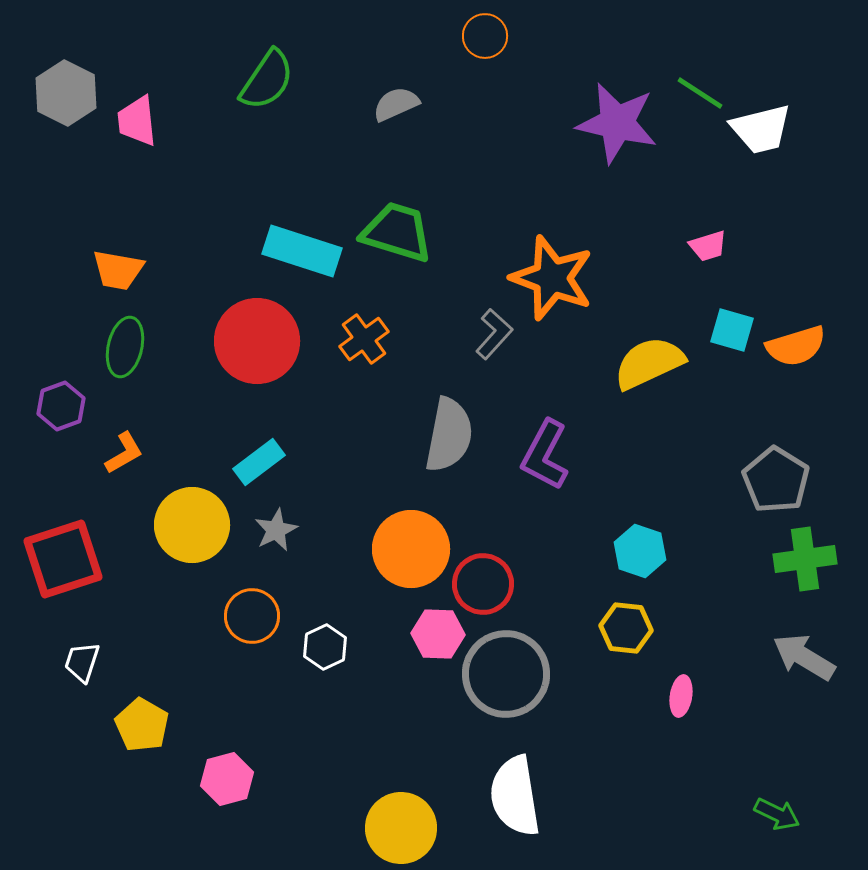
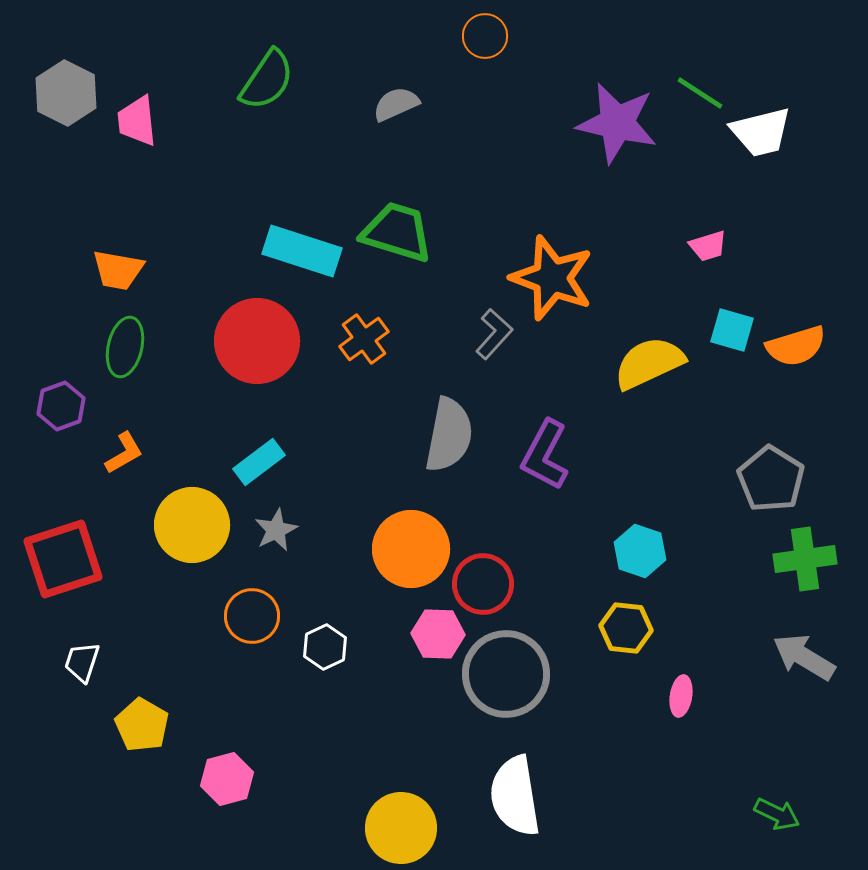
white trapezoid at (761, 129): moved 3 px down
gray pentagon at (776, 480): moved 5 px left, 1 px up
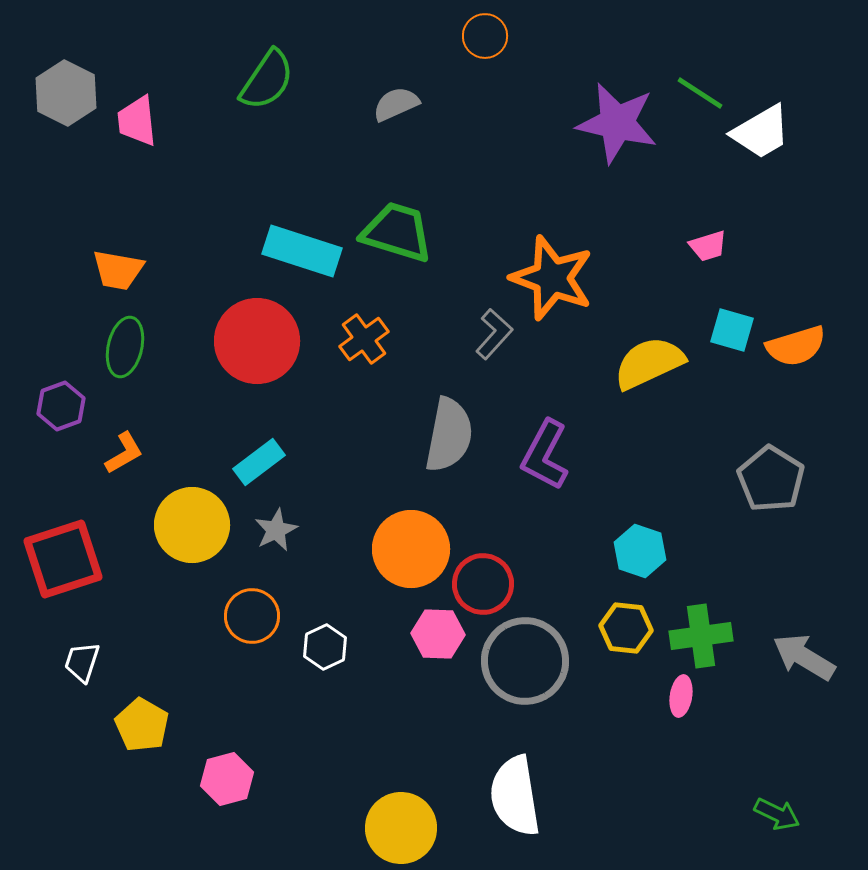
white trapezoid at (761, 132): rotated 16 degrees counterclockwise
green cross at (805, 559): moved 104 px left, 77 px down
gray circle at (506, 674): moved 19 px right, 13 px up
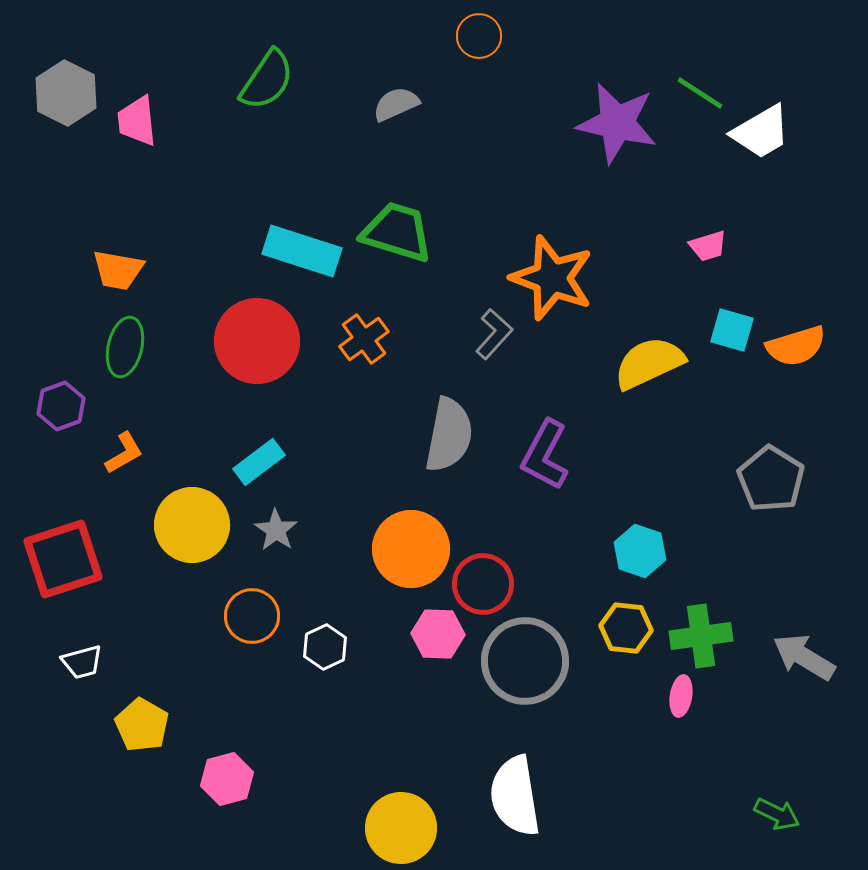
orange circle at (485, 36): moved 6 px left
gray star at (276, 530): rotated 12 degrees counterclockwise
white trapezoid at (82, 662): rotated 123 degrees counterclockwise
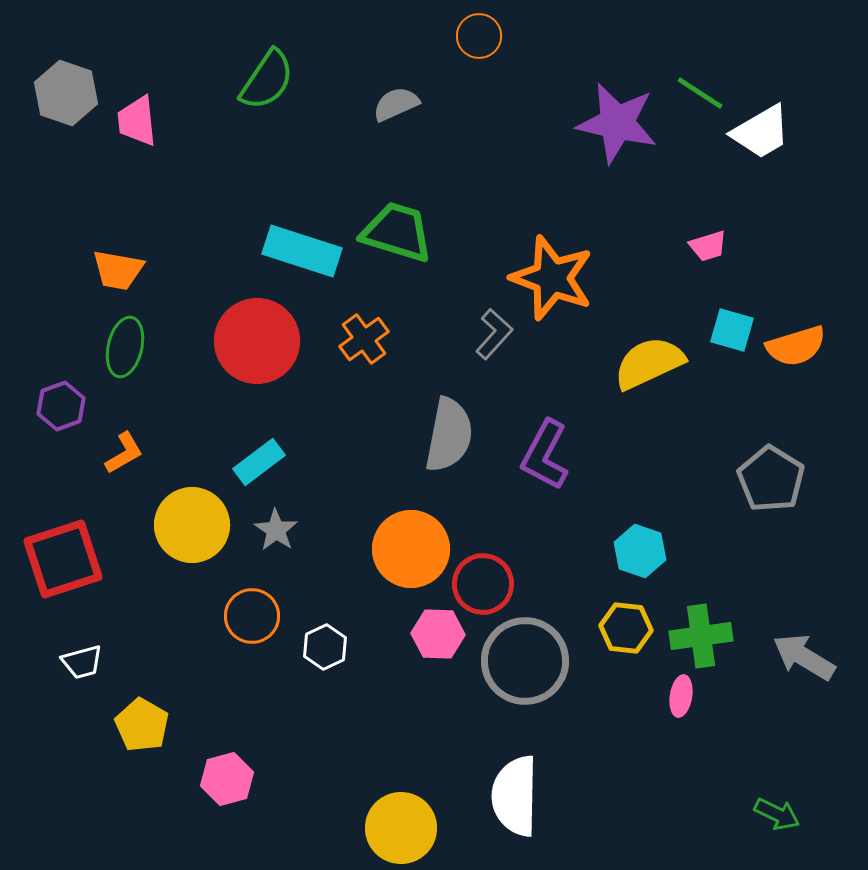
gray hexagon at (66, 93): rotated 8 degrees counterclockwise
white semicircle at (515, 796): rotated 10 degrees clockwise
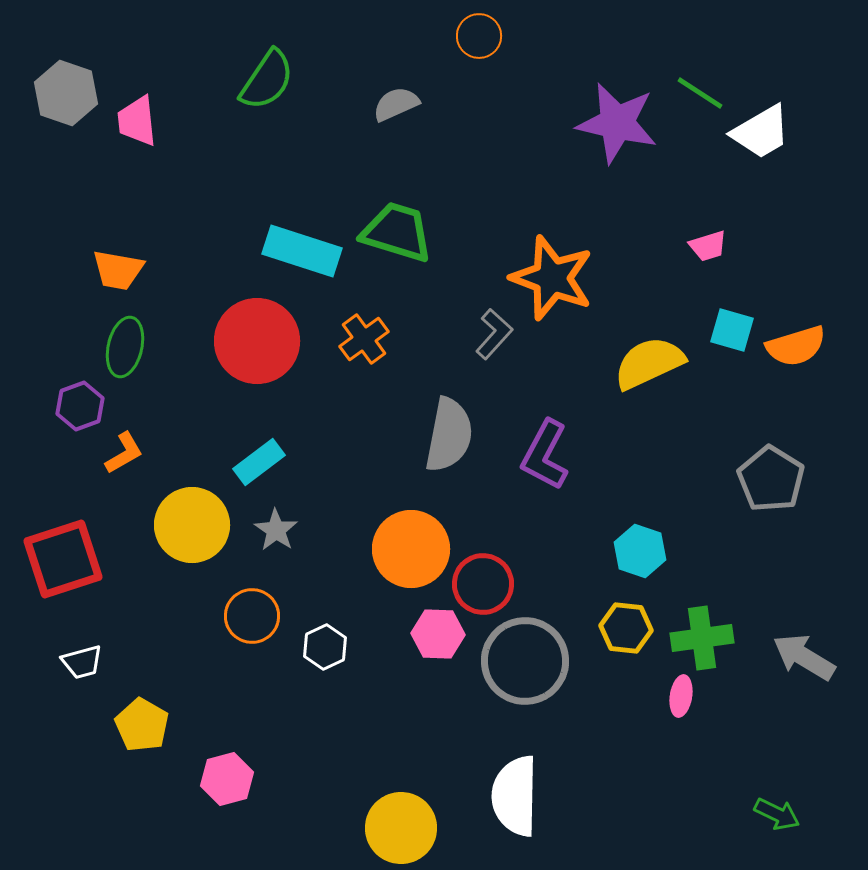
purple hexagon at (61, 406): moved 19 px right
green cross at (701, 636): moved 1 px right, 2 px down
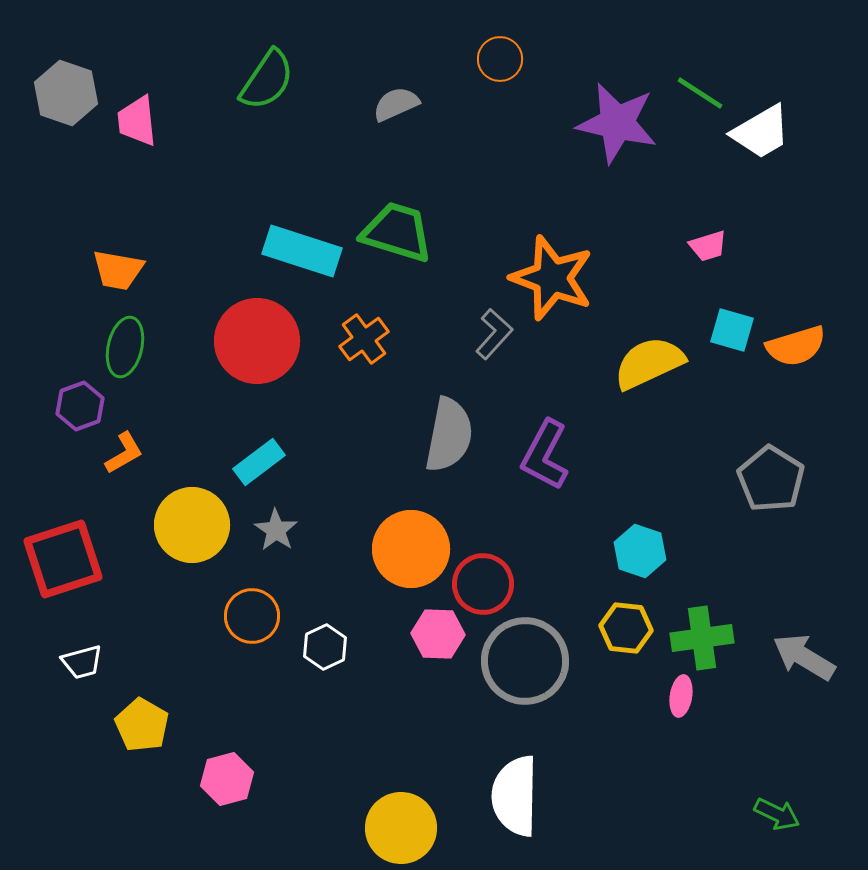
orange circle at (479, 36): moved 21 px right, 23 px down
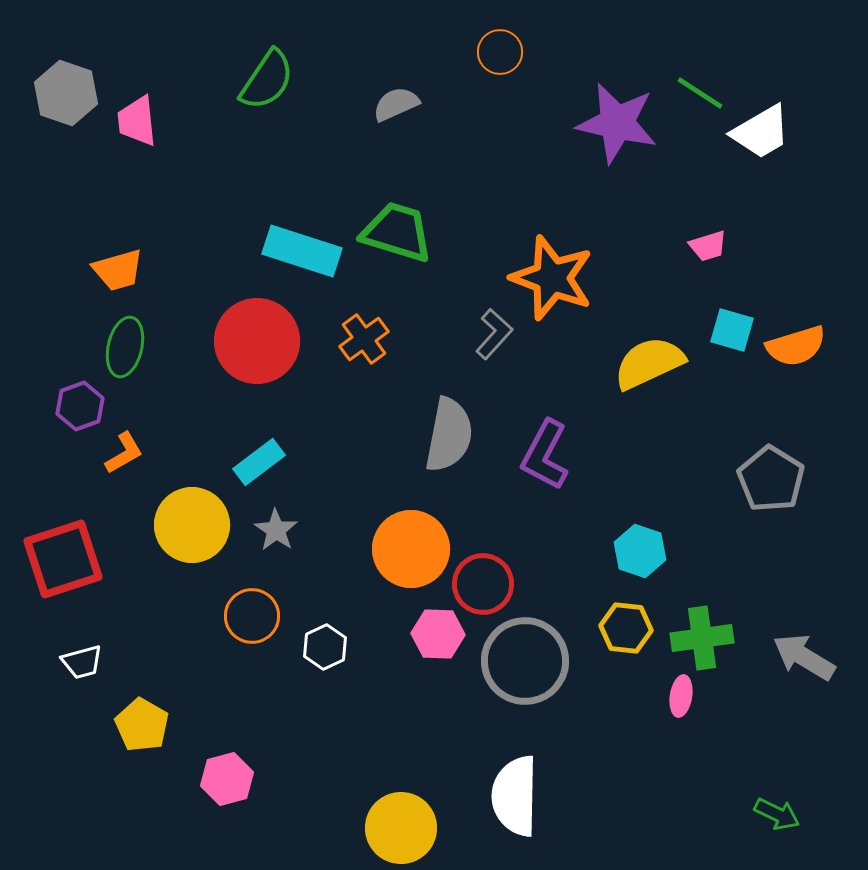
orange circle at (500, 59): moved 7 px up
orange trapezoid at (118, 270): rotated 26 degrees counterclockwise
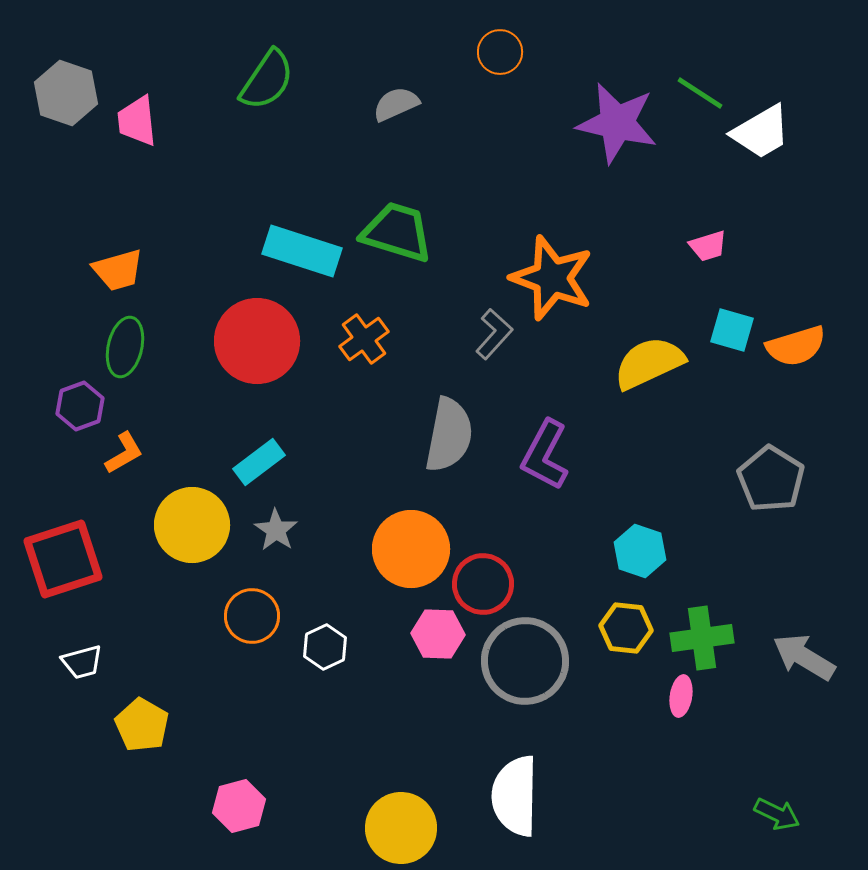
pink hexagon at (227, 779): moved 12 px right, 27 px down
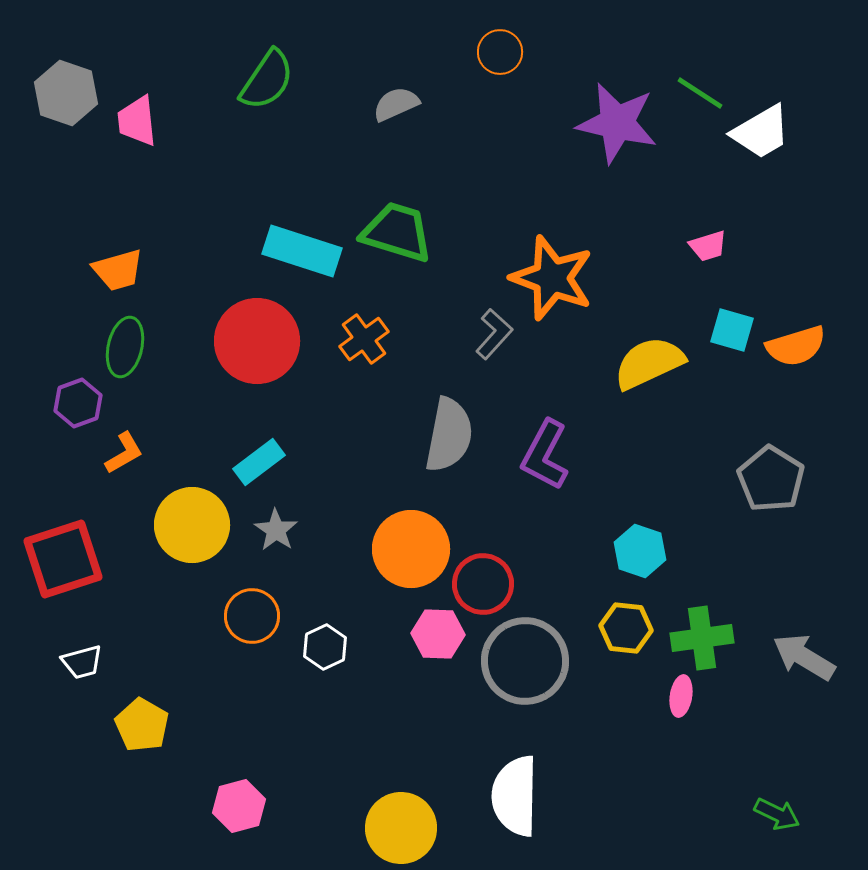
purple hexagon at (80, 406): moved 2 px left, 3 px up
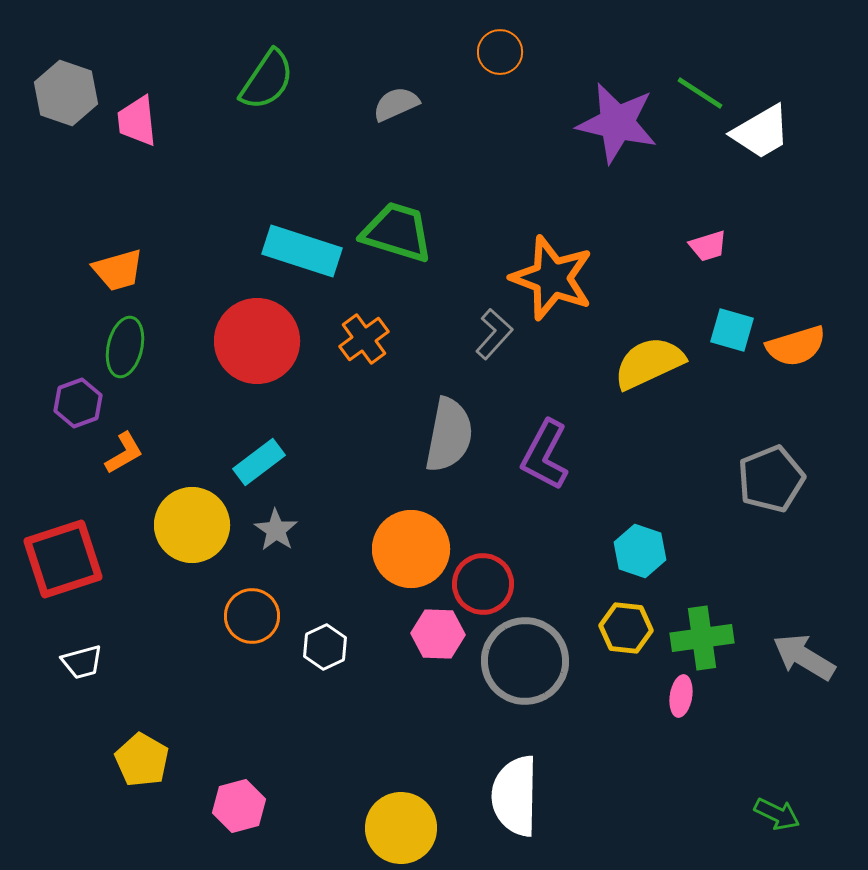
gray pentagon at (771, 479): rotated 18 degrees clockwise
yellow pentagon at (142, 725): moved 35 px down
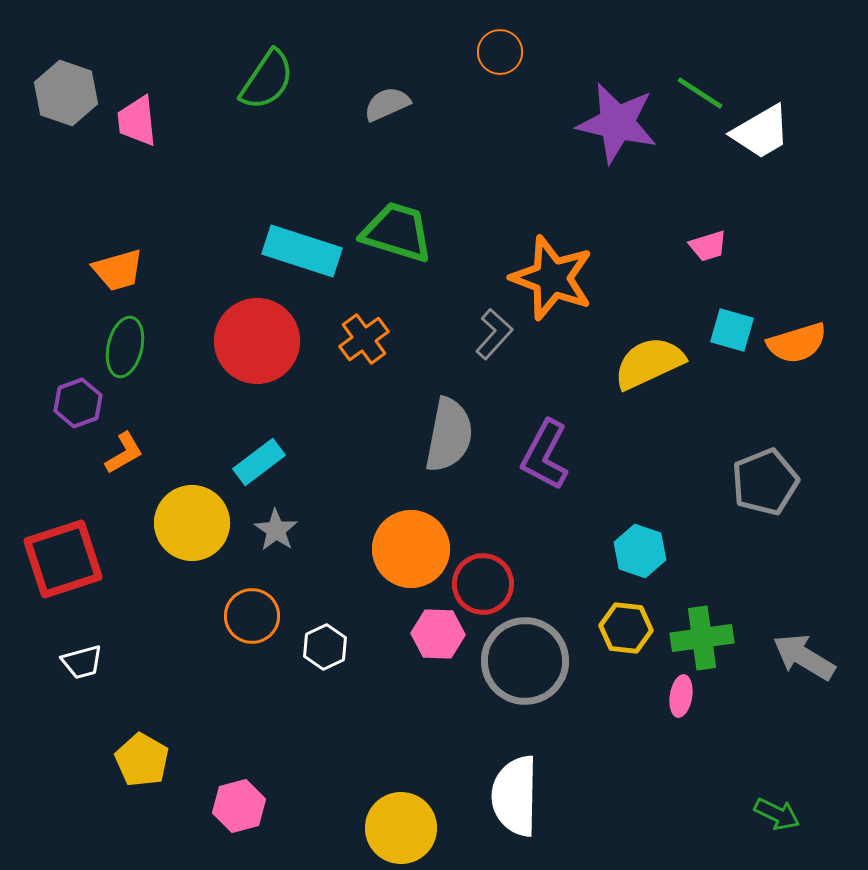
gray semicircle at (396, 104): moved 9 px left
orange semicircle at (796, 346): moved 1 px right, 3 px up
gray pentagon at (771, 479): moved 6 px left, 3 px down
yellow circle at (192, 525): moved 2 px up
